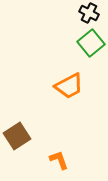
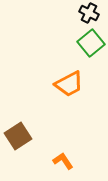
orange trapezoid: moved 2 px up
brown square: moved 1 px right
orange L-shape: moved 4 px right, 1 px down; rotated 15 degrees counterclockwise
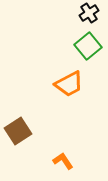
black cross: rotated 30 degrees clockwise
green square: moved 3 px left, 3 px down
brown square: moved 5 px up
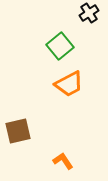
green square: moved 28 px left
brown square: rotated 20 degrees clockwise
